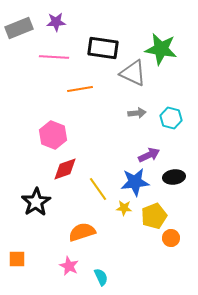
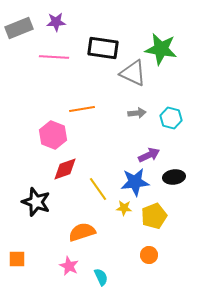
orange line: moved 2 px right, 20 px down
black star: rotated 20 degrees counterclockwise
orange circle: moved 22 px left, 17 px down
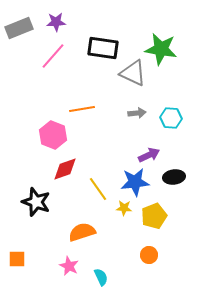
pink line: moved 1 px left, 1 px up; rotated 52 degrees counterclockwise
cyan hexagon: rotated 10 degrees counterclockwise
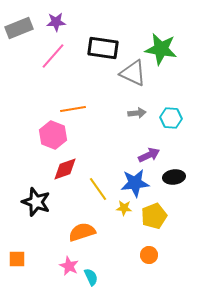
orange line: moved 9 px left
blue star: moved 1 px down
cyan semicircle: moved 10 px left
